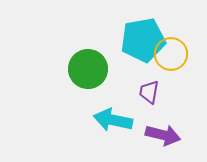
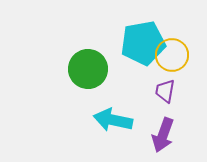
cyan pentagon: moved 3 px down
yellow circle: moved 1 px right, 1 px down
purple trapezoid: moved 16 px right, 1 px up
purple arrow: rotated 96 degrees clockwise
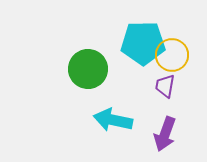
cyan pentagon: rotated 9 degrees clockwise
purple trapezoid: moved 5 px up
purple arrow: moved 2 px right, 1 px up
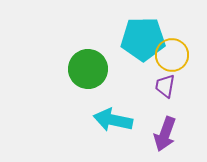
cyan pentagon: moved 4 px up
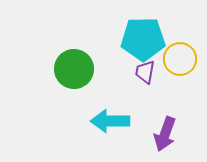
yellow circle: moved 8 px right, 4 px down
green circle: moved 14 px left
purple trapezoid: moved 20 px left, 14 px up
cyan arrow: moved 3 px left, 1 px down; rotated 12 degrees counterclockwise
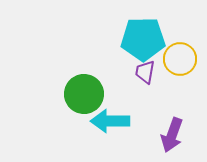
green circle: moved 10 px right, 25 px down
purple arrow: moved 7 px right, 1 px down
